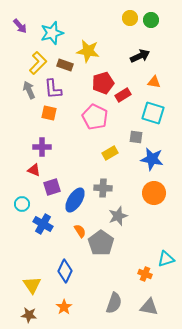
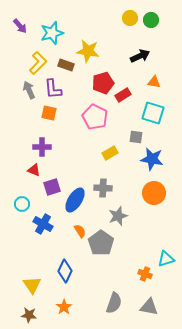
brown rectangle: moved 1 px right
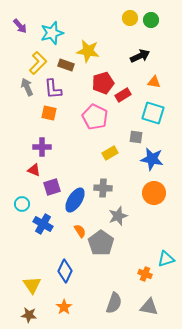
gray arrow: moved 2 px left, 3 px up
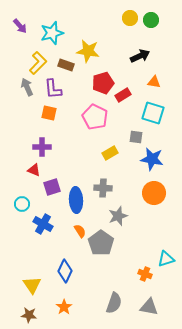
blue ellipse: moved 1 px right; rotated 35 degrees counterclockwise
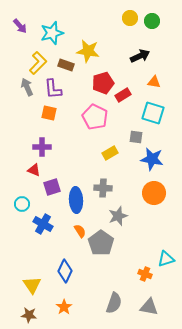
green circle: moved 1 px right, 1 px down
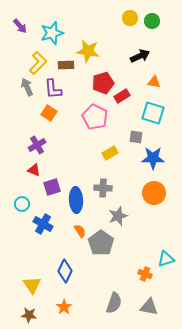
brown rectangle: rotated 21 degrees counterclockwise
red rectangle: moved 1 px left, 1 px down
orange square: rotated 21 degrees clockwise
purple cross: moved 5 px left, 2 px up; rotated 30 degrees counterclockwise
blue star: moved 1 px right, 1 px up; rotated 10 degrees counterclockwise
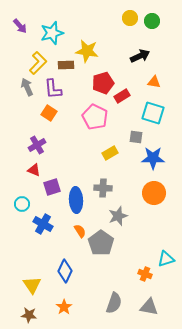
yellow star: moved 1 px left
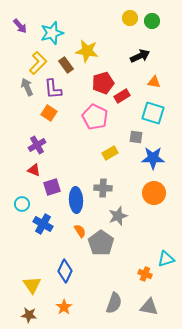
brown rectangle: rotated 56 degrees clockwise
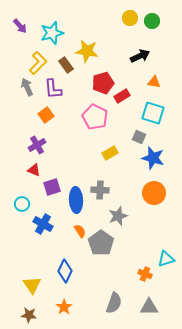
orange square: moved 3 px left, 2 px down; rotated 21 degrees clockwise
gray square: moved 3 px right; rotated 16 degrees clockwise
blue star: rotated 15 degrees clockwise
gray cross: moved 3 px left, 2 px down
gray triangle: rotated 12 degrees counterclockwise
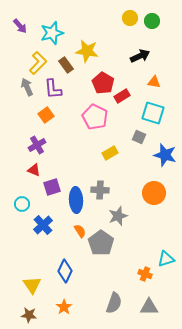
red pentagon: rotated 25 degrees counterclockwise
blue star: moved 12 px right, 3 px up
blue cross: moved 1 px down; rotated 18 degrees clockwise
